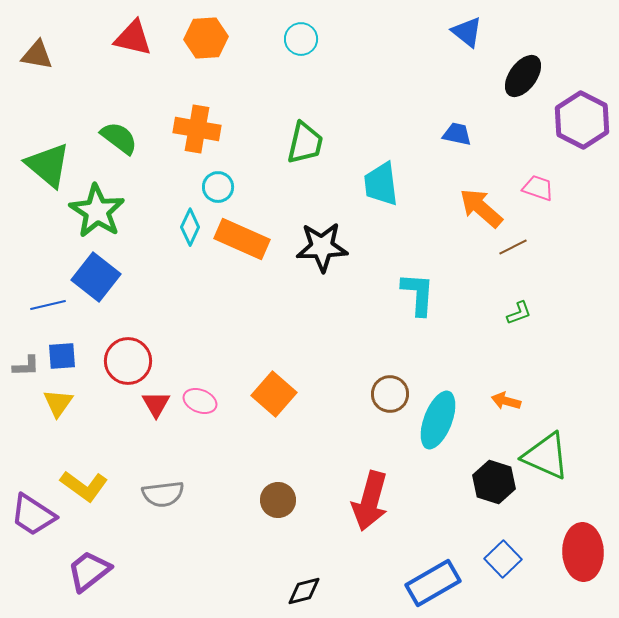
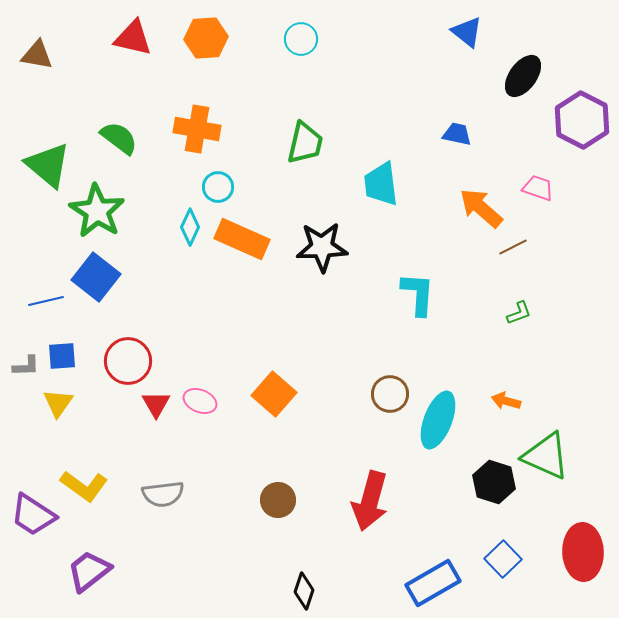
blue line at (48, 305): moved 2 px left, 4 px up
black diamond at (304, 591): rotated 57 degrees counterclockwise
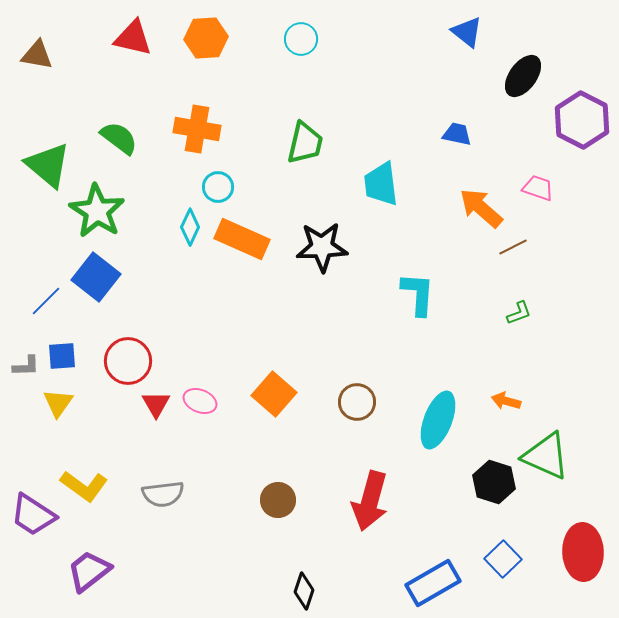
blue line at (46, 301): rotated 32 degrees counterclockwise
brown circle at (390, 394): moved 33 px left, 8 px down
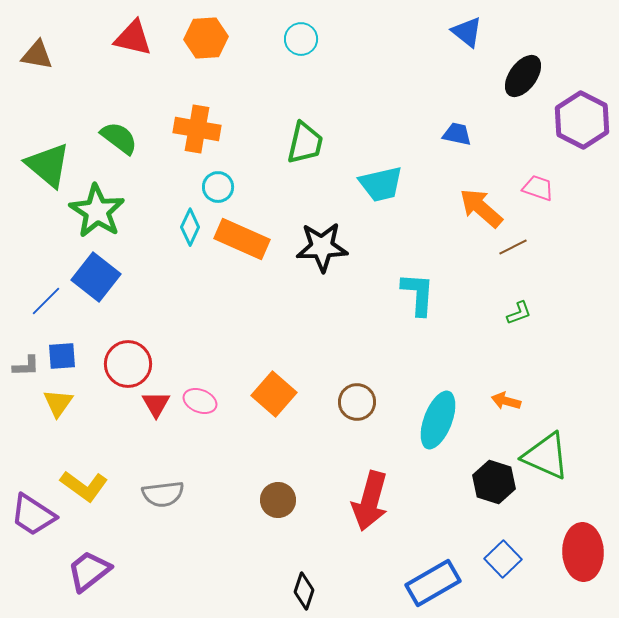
cyan trapezoid at (381, 184): rotated 96 degrees counterclockwise
red circle at (128, 361): moved 3 px down
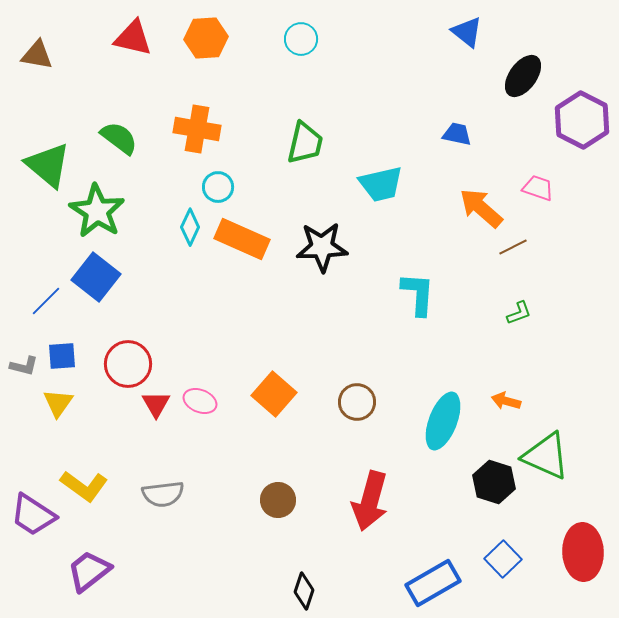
gray L-shape at (26, 366): moved 2 px left; rotated 16 degrees clockwise
cyan ellipse at (438, 420): moved 5 px right, 1 px down
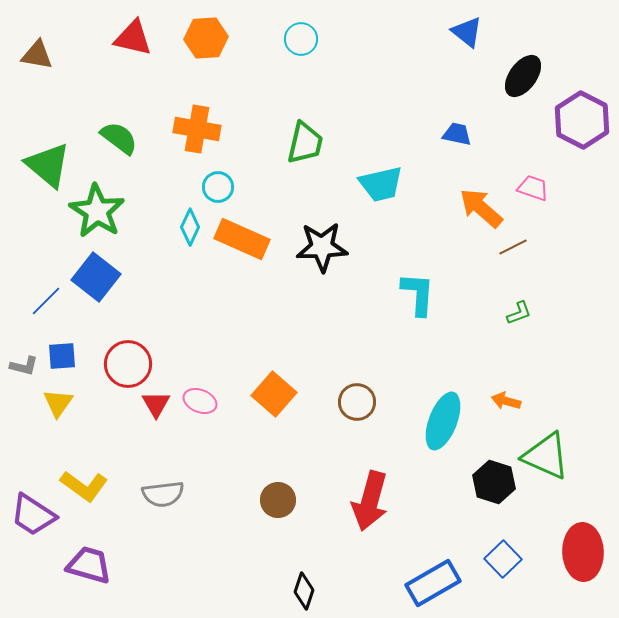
pink trapezoid at (538, 188): moved 5 px left
purple trapezoid at (89, 571): moved 6 px up; rotated 54 degrees clockwise
